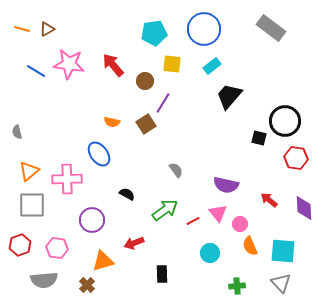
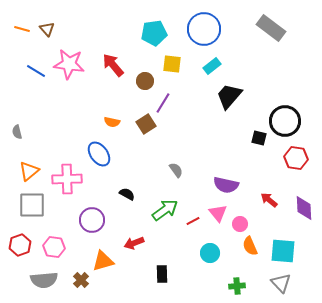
brown triangle at (47, 29): rotated 42 degrees counterclockwise
pink hexagon at (57, 248): moved 3 px left, 1 px up
brown cross at (87, 285): moved 6 px left, 5 px up
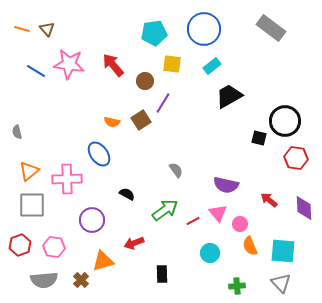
black trapezoid at (229, 96): rotated 20 degrees clockwise
brown square at (146, 124): moved 5 px left, 4 px up
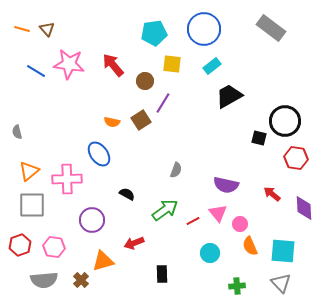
gray semicircle at (176, 170): rotated 56 degrees clockwise
red arrow at (269, 200): moved 3 px right, 6 px up
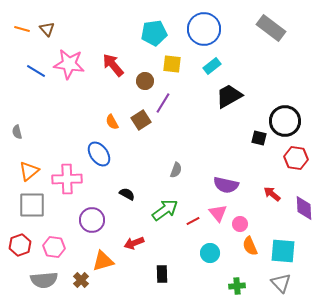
orange semicircle at (112, 122): rotated 49 degrees clockwise
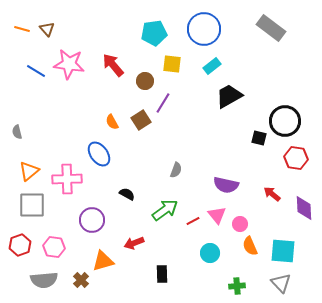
pink triangle at (218, 213): moved 1 px left, 2 px down
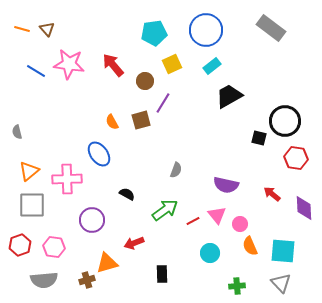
blue circle at (204, 29): moved 2 px right, 1 px down
yellow square at (172, 64): rotated 30 degrees counterclockwise
brown square at (141, 120): rotated 18 degrees clockwise
orange triangle at (103, 261): moved 4 px right, 2 px down
brown cross at (81, 280): moved 6 px right; rotated 28 degrees clockwise
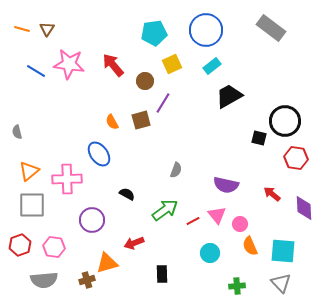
brown triangle at (47, 29): rotated 14 degrees clockwise
